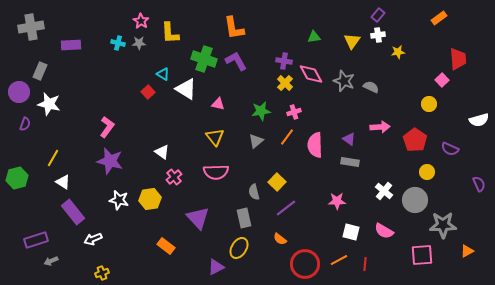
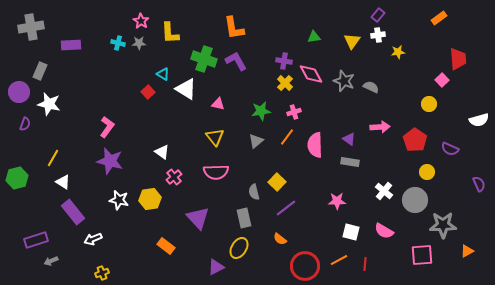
red circle at (305, 264): moved 2 px down
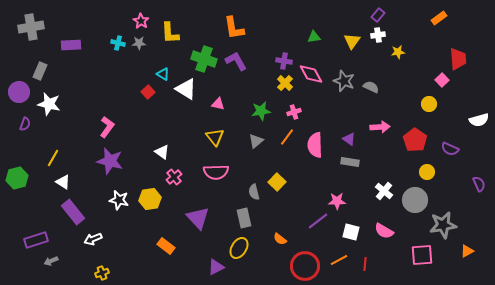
purple line at (286, 208): moved 32 px right, 13 px down
gray star at (443, 225): rotated 8 degrees counterclockwise
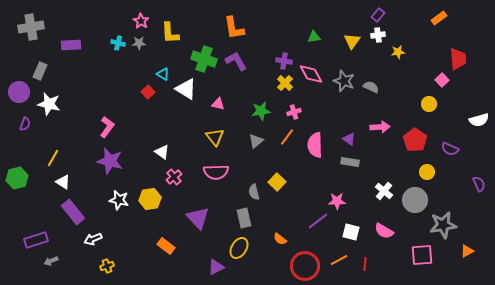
yellow cross at (102, 273): moved 5 px right, 7 px up
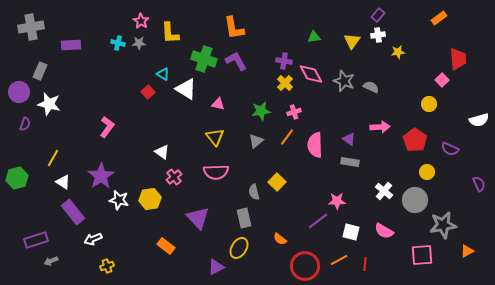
purple star at (110, 161): moved 9 px left, 15 px down; rotated 24 degrees clockwise
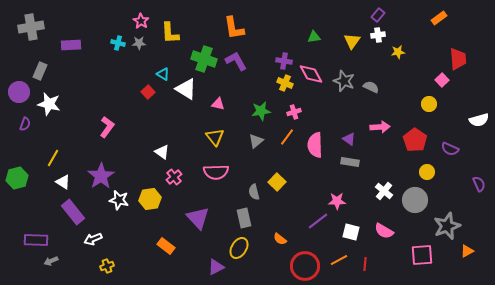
yellow cross at (285, 83): rotated 21 degrees counterclockwise
gray star at (443, 225): moved 4 px right, 1 px down; rotated 12 degrees counterclockwise
purple rectangle at (36, 240): rotated 20 degrees clockwise
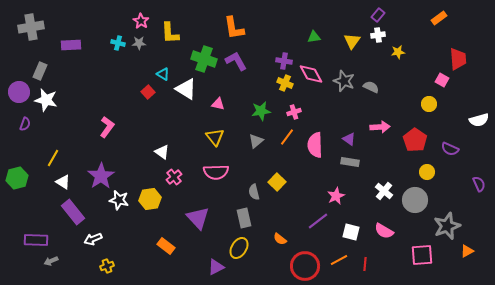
pink square at (442, 80): rotated 16 degrees counterclockwise
white star at (49, 104): moved 3 px left, 4 px up
pink star at (337, 201): moved 1 px left, 5 px up; rotated 24 degrees counterclockwise
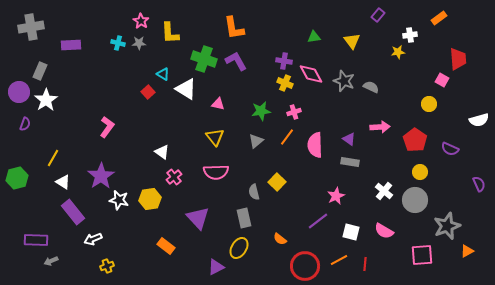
white cross at (378, 35): moved 32 px right
yellow triangle at (352, 41): rotated 12 degrees counterclockwise
white star at (46, 100): rotated 25 degrees clockwise
yellow circle at (427, 172): moved 7 px left
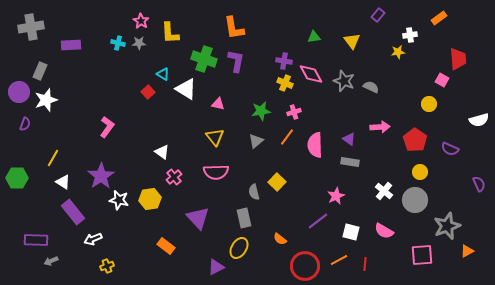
purple L-shape at (236, 61): rotated 40 degrees clockwise
white star at (46, 100): rotated 15 degrees clockwise
green hexagon at (17, 178): rotated 15 degrees clockwise
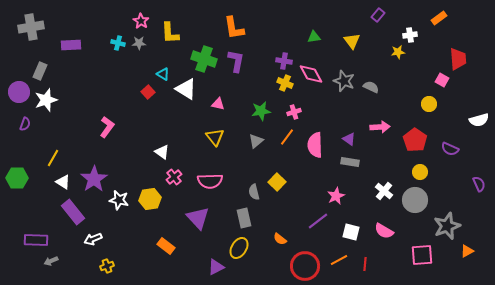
pink semicircle at (216, 172): moved 6 px left, 9 px down
purple star at (101, 176): moved 7 px left, 3 px down
